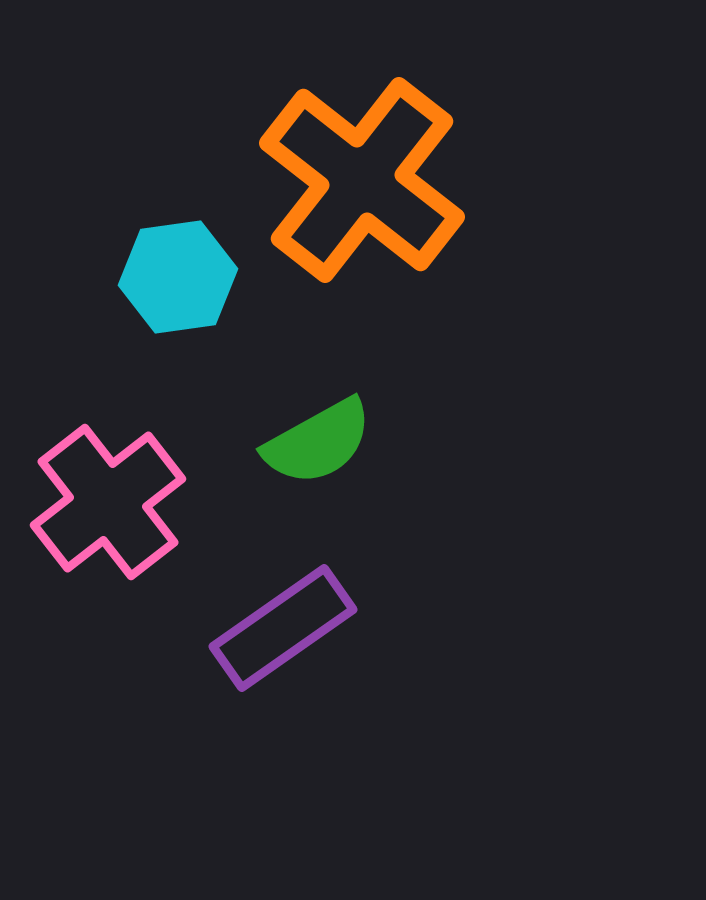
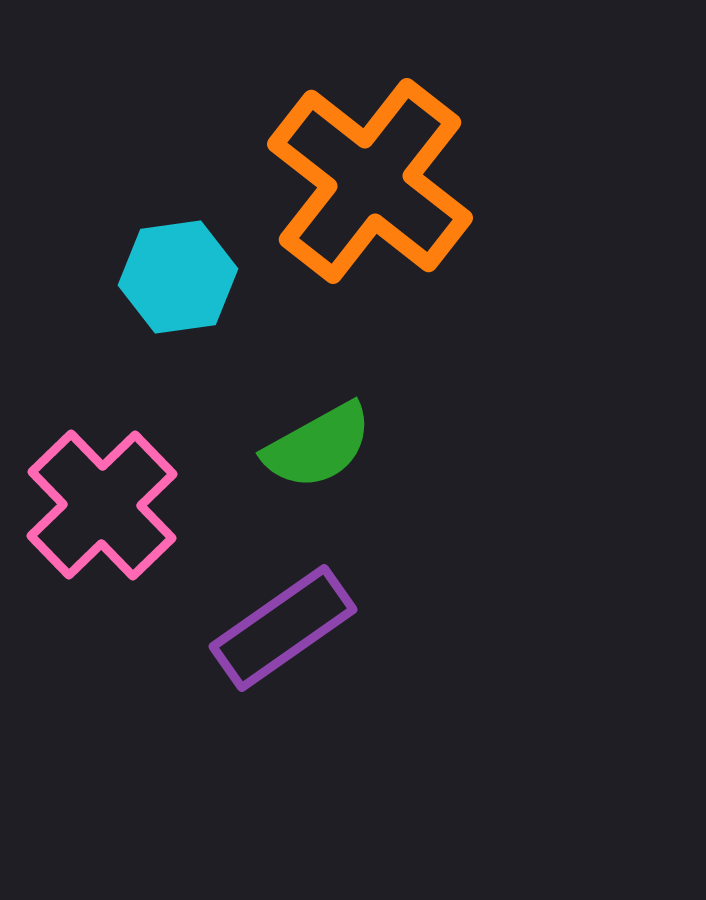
orange cross: moved 8 px right, 1 px down
green semicircle: moved 4 px down
pink cross: moved 6 px left, 3 px down; rotated 6 degrees counterclockwise
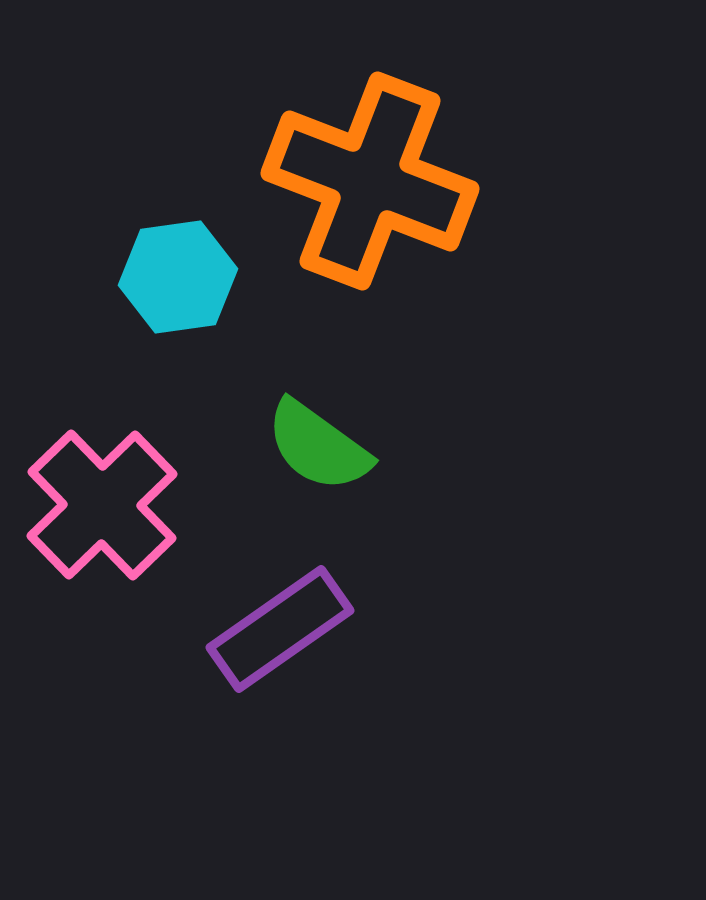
orange cross: rotated 17 degrees counterclockwise
green semicircle: rotated 65 degrees clockwise
purple rectangle: moved 3 px left, 1 px down
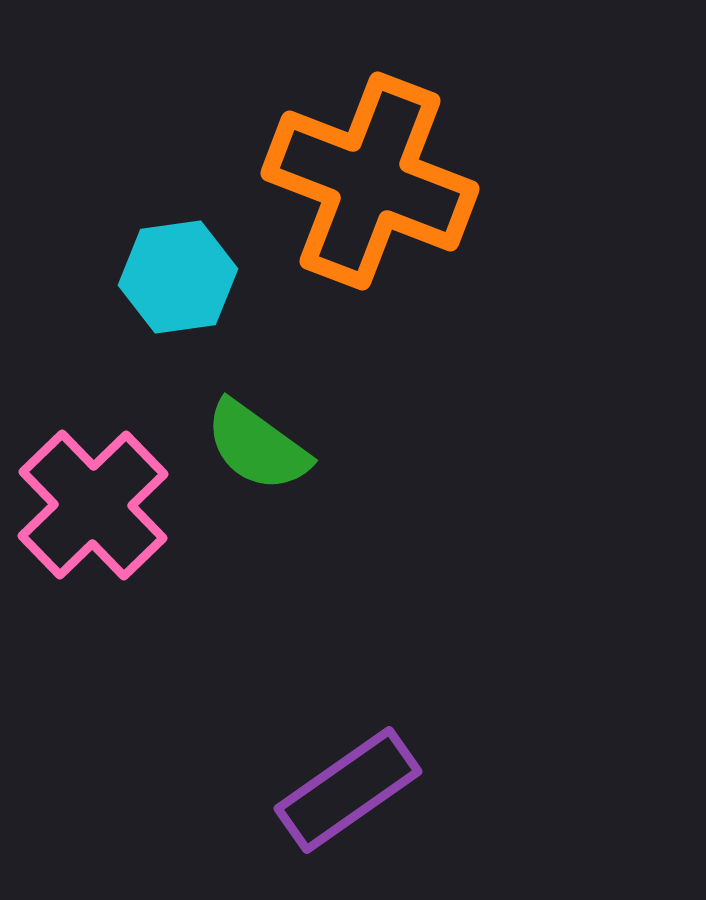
green semicircle: moved 61 px left
pink cross: moved 9 px left
purple rectangle: moved 68 px right, 161 px down
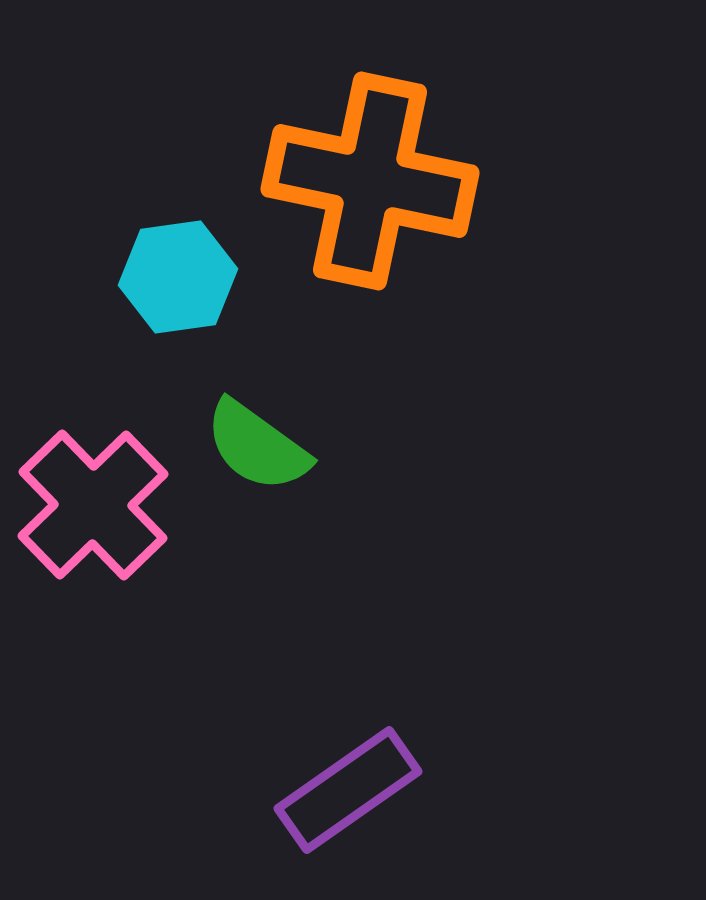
orange cross: rotated 9 degrees counterclockwise
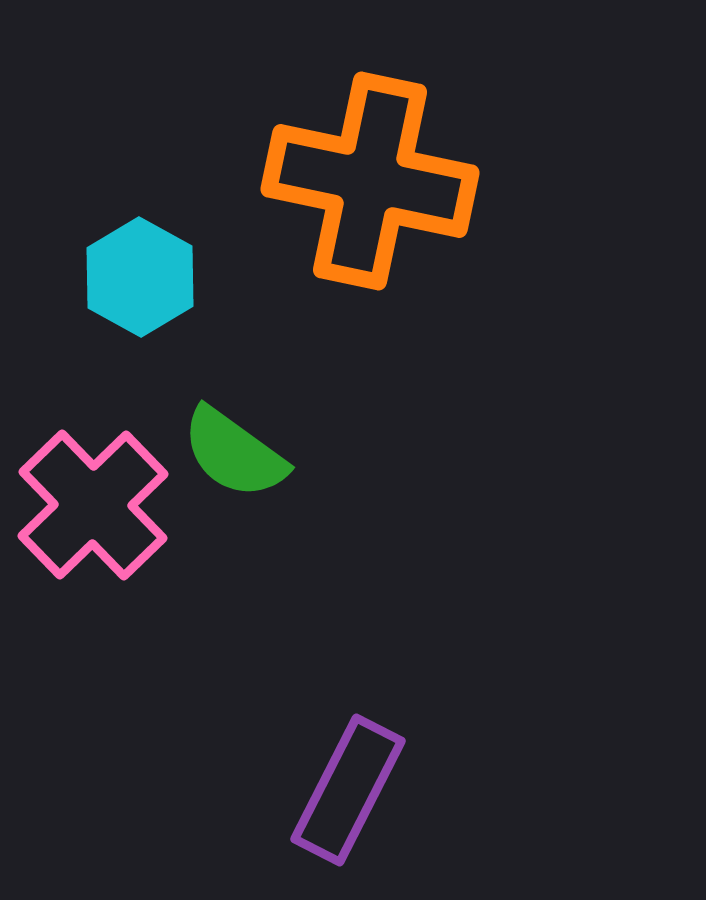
cyan hexagon: moved 38 px left; rotated 23 degrees counterclockwise
green semicircle: moved 23 px left, 7 px down
purple rectangle: rotated 28 degrees counterclockwise
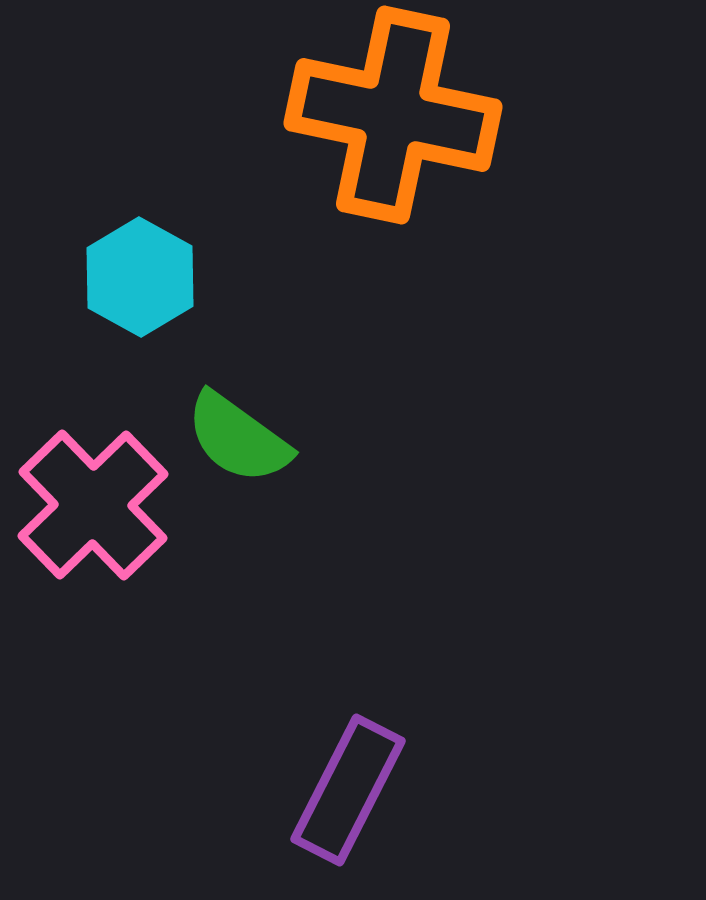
orange cross: moved 23 px right, 66 px up
green semicircle: moved 4 px right, 15 px up
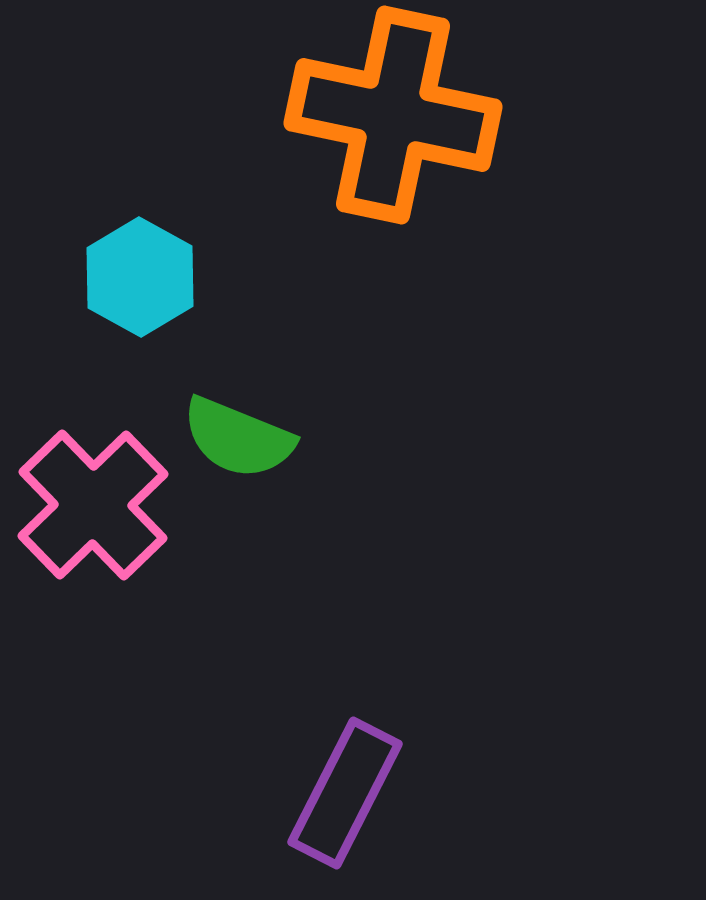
green semicircle: rotated 14 degrees counterclockwise
purple rectangle: moved 3 px left, 3 px down
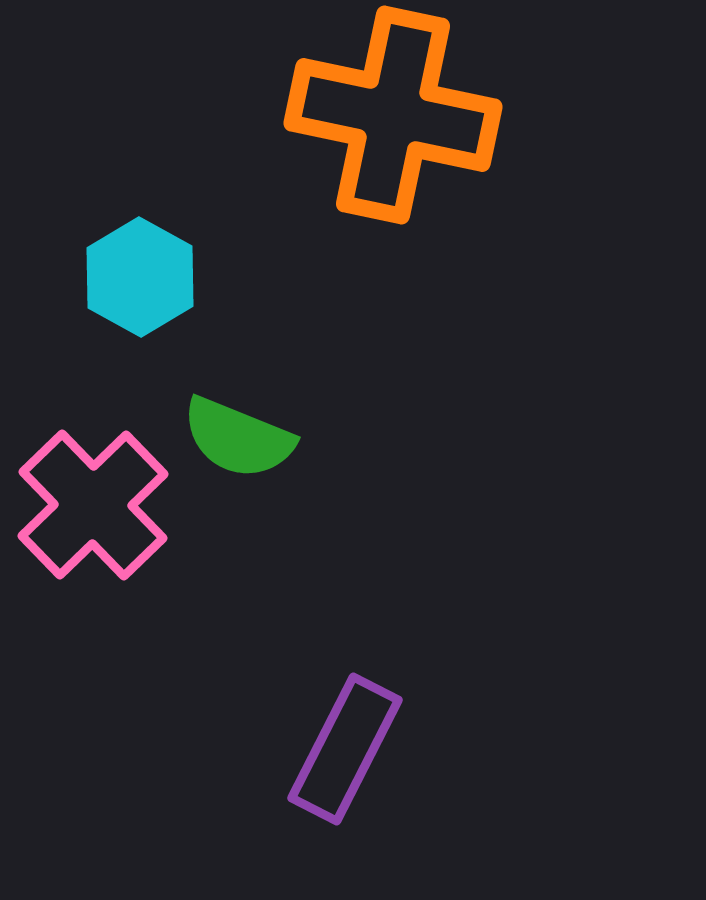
purple rectangle: moved 44 px up
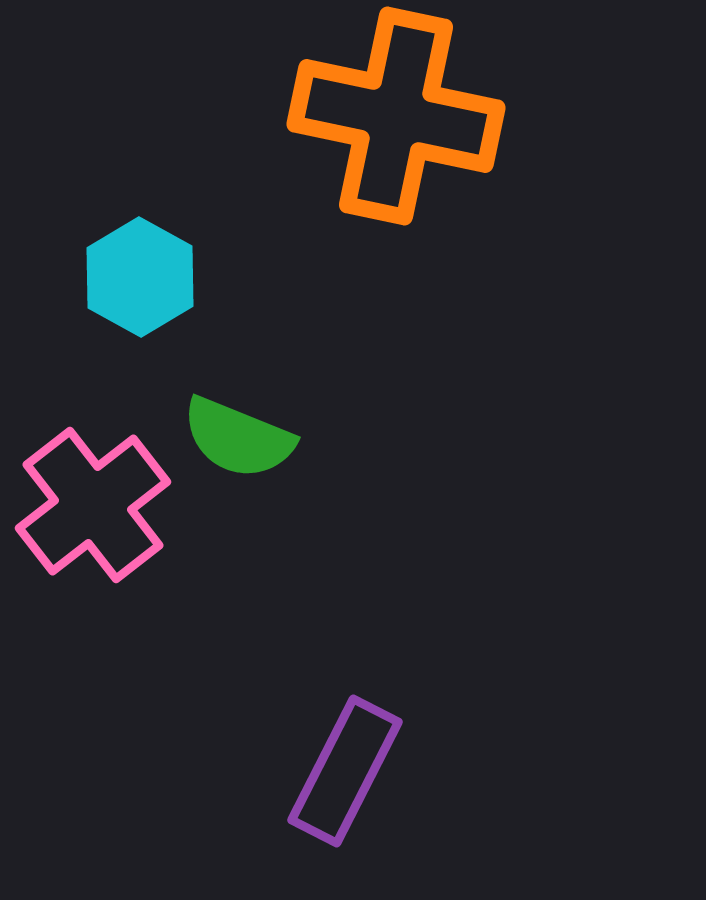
orange cross: moved 3 px right, 1 px down
pink cross: rotated 6 degrees clockwise
purple rectangle: moved 22 px down
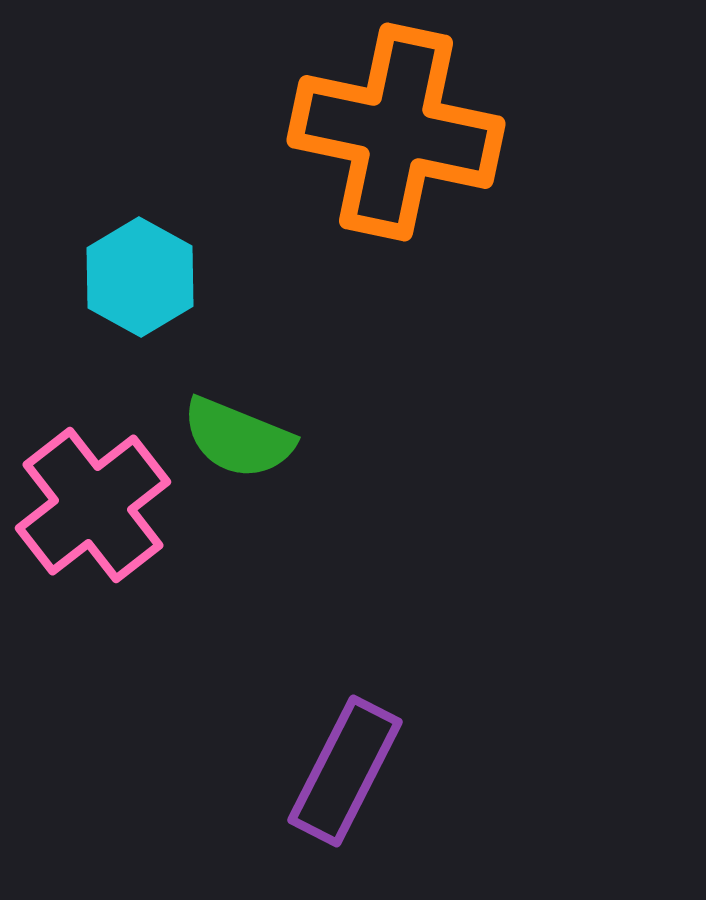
orange cross: moved 16 px down
